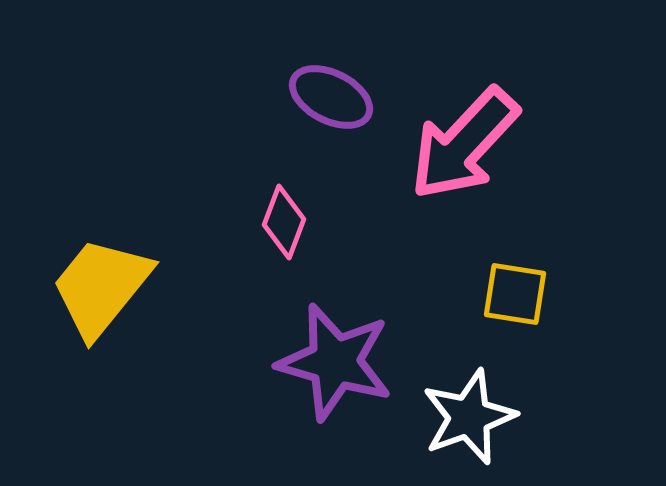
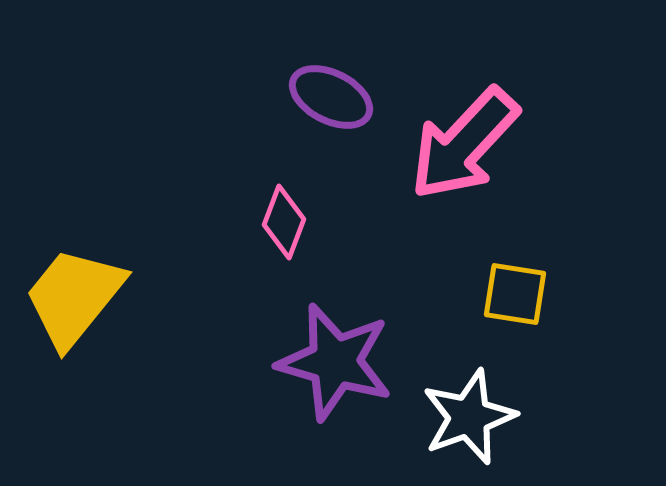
yellow trapezoid: moved 27 px left, 10 px down
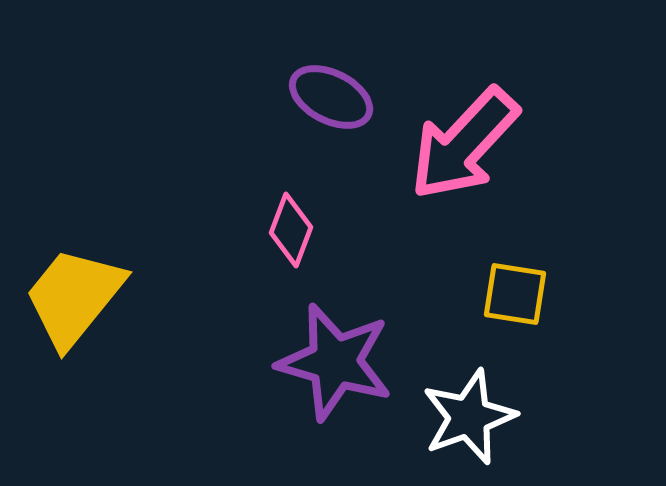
pink diamond: moved 7 px right, 8 px down
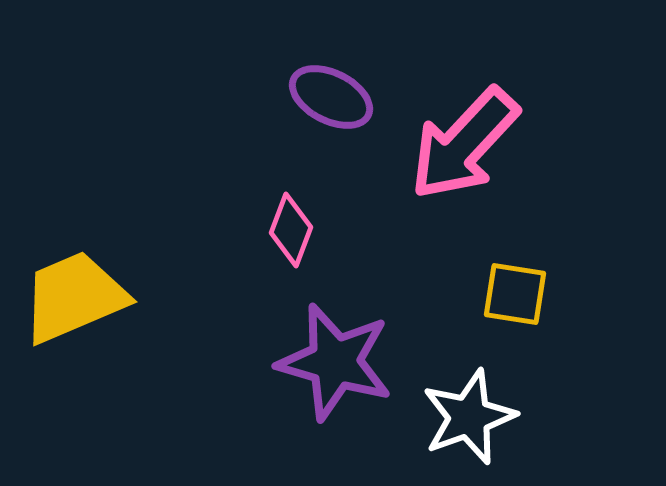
yellow trapezoid: rotated 28 degrees clockwise
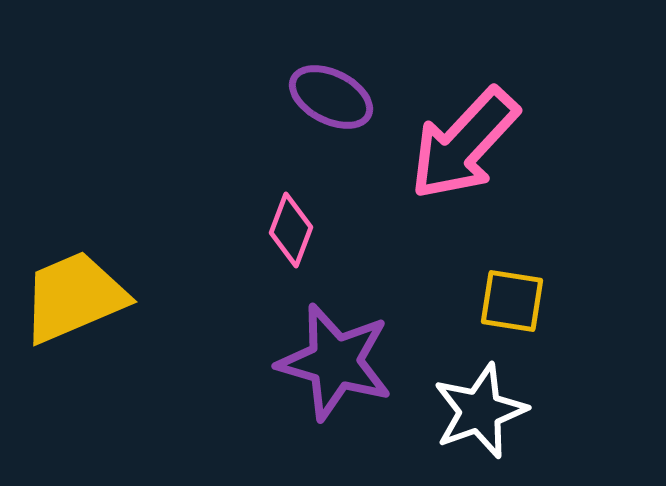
yellow square: moved 3 px left, 7 px down
white star: moved 11 px right, 6 px up
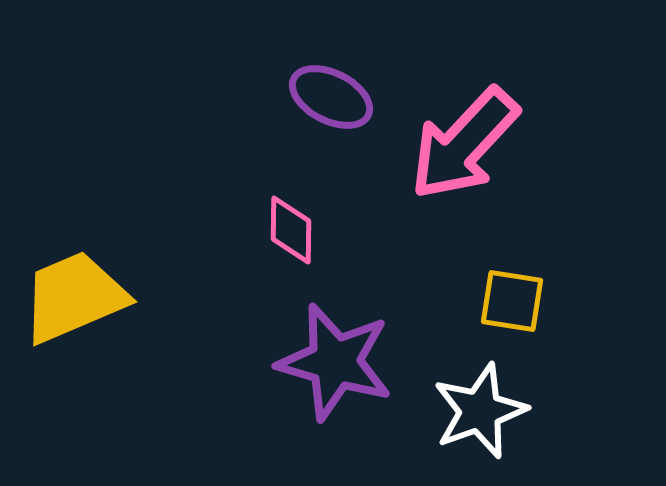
pink diamond: rotated 20 degrees counterclockwise
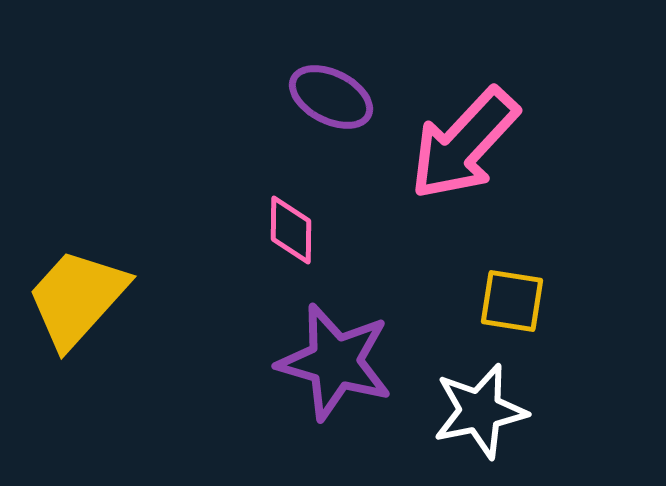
yellow trapezoid: moved 3 px right, 1 px down; rotated 25 degrees counterclockwise
white star: rotated 8 degrees clockwise
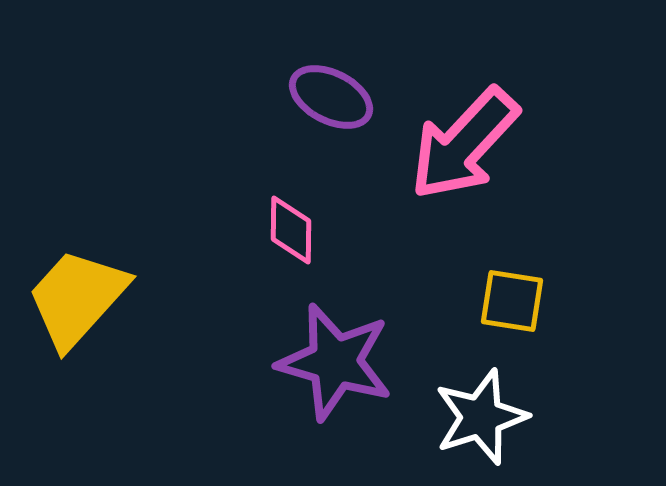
white star: moved 1 px right, 6 px down; rotated 6 degrees counterclockwise
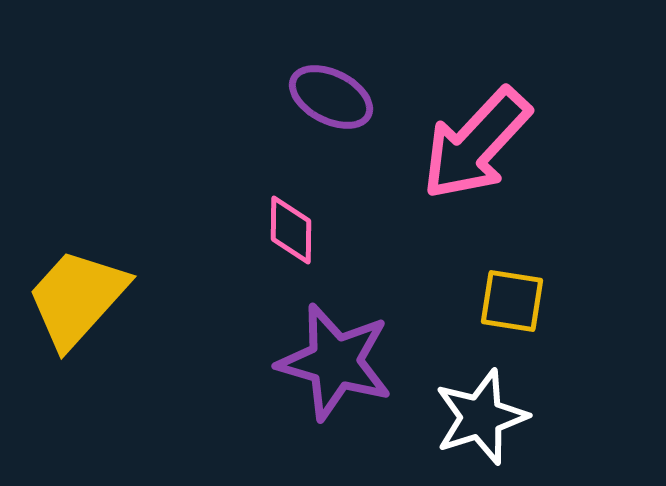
pink arrow: moved 12 px right
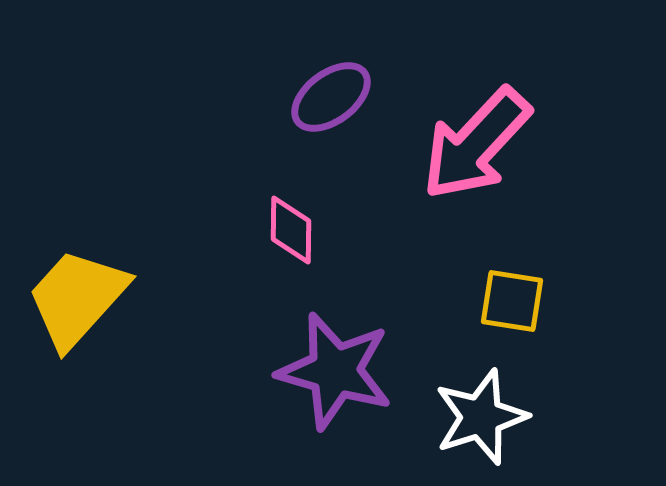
purple ellipse: rotated 64 degrees counterclockwise
purple star: moved 9 px down
